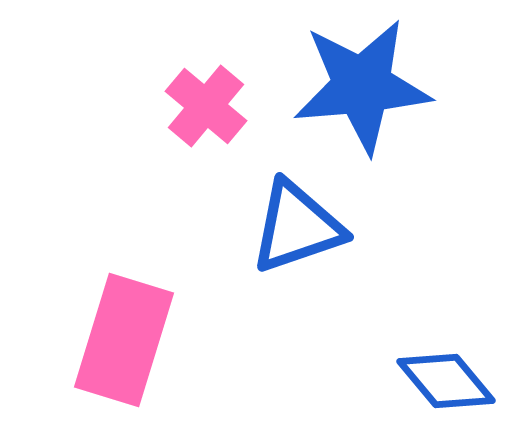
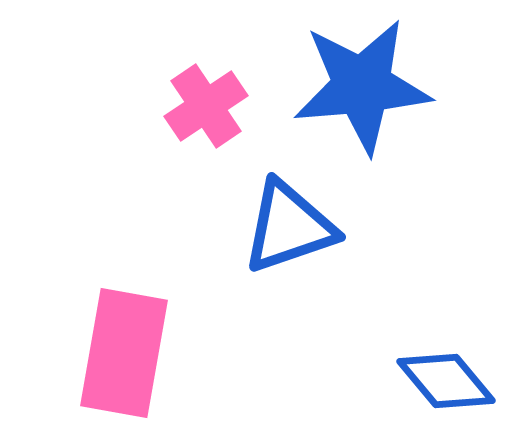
pink cross: rotated 16 degrees clockwise
blue triangle: moved 8 px left
pink rectangle: moved 13 px down; rotated 7 degrees counterclockwise
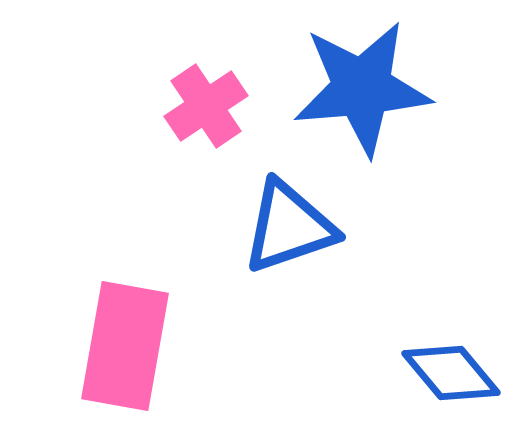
blue star: moved 2 px down
pink rectangle: moved 1 px right, 7 px up
blue diamond: moved 5 px right, 8 px up
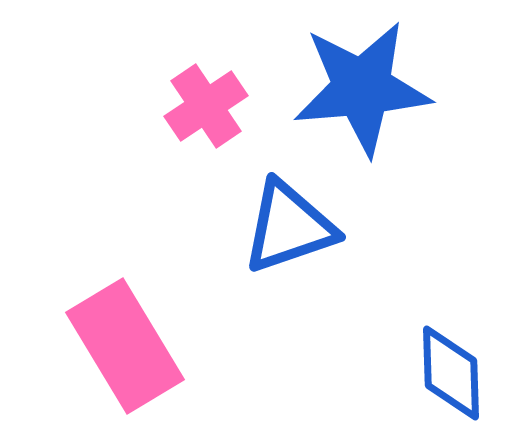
pink rectangle: rotated 41 degrees counterclockwise
blue diamond: rotated 38 degrees clockwise
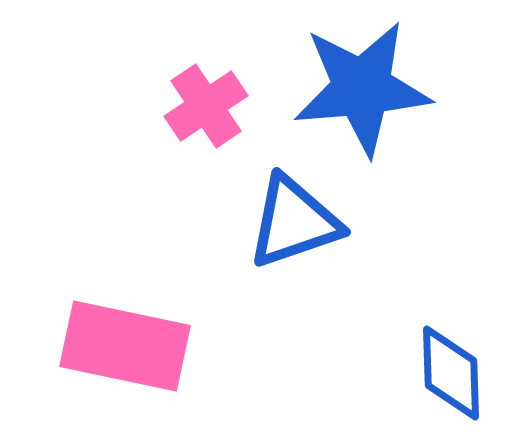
blue triangle: moved 5 px right, 5 px up
pink rectangle: rotated 47 degrees counterclockwise
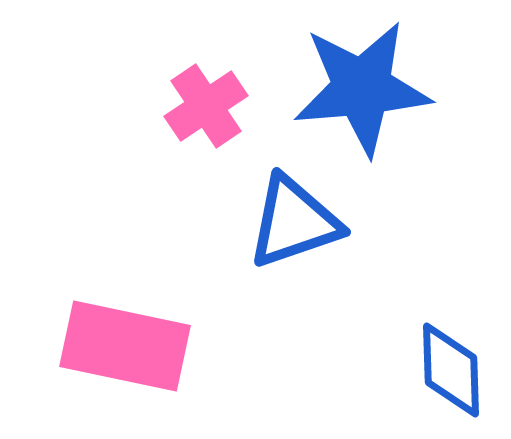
blue diamond: moved 3 px up
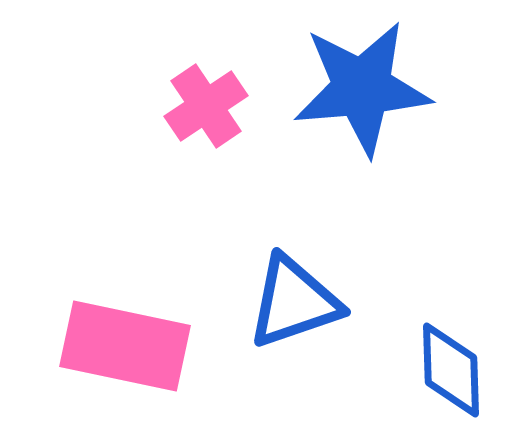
blue triangle: moved 80 px down
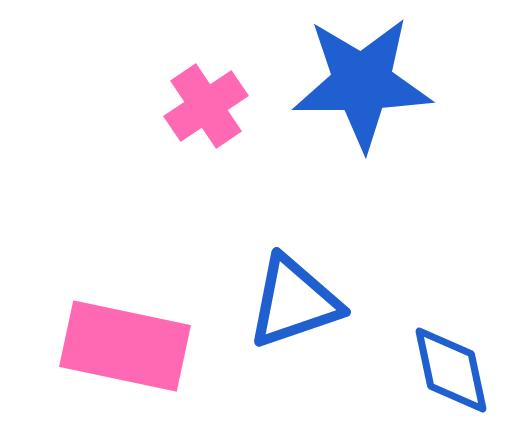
blue star: moved 5 px up; rotated 4 degrees clockwise
blue diamond: rotated 10 degrees counterclockwise
